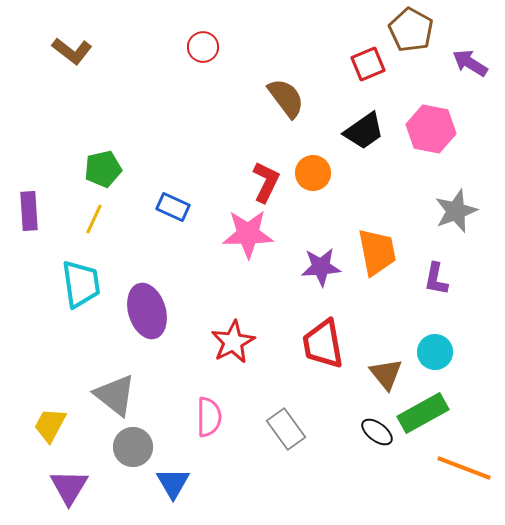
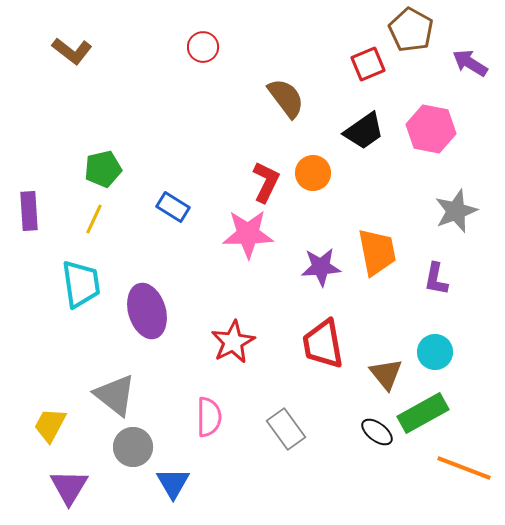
blue rectangle: rotated 8 degrees clockwise
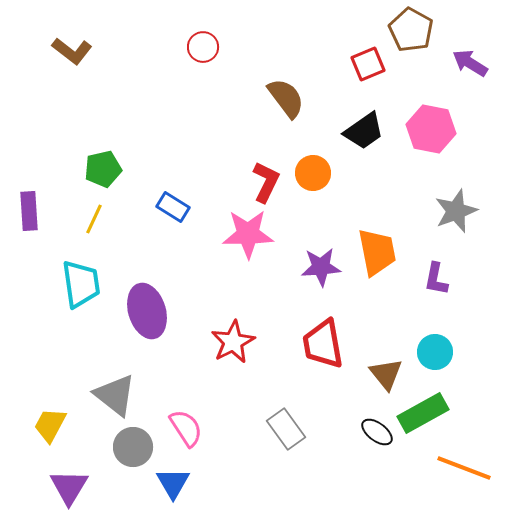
pink semicircle: moved 23 px left, 11 px down; rotated 33 degrees counterclockwise
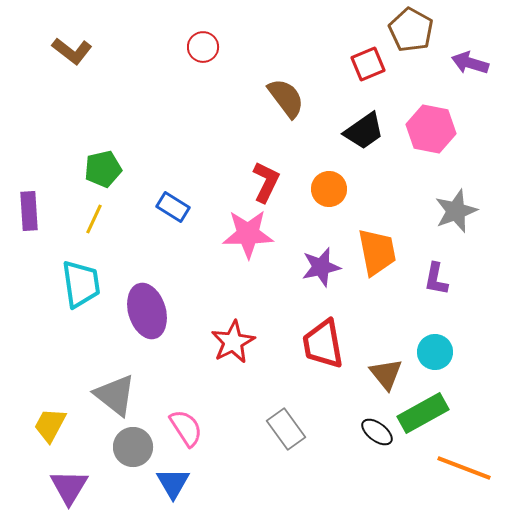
purple arrow: rotated 15 degrees counterclockwise
orange circle: moved 16 px right, 16 px down
purple star: rotated 9 degrees counterclockwise
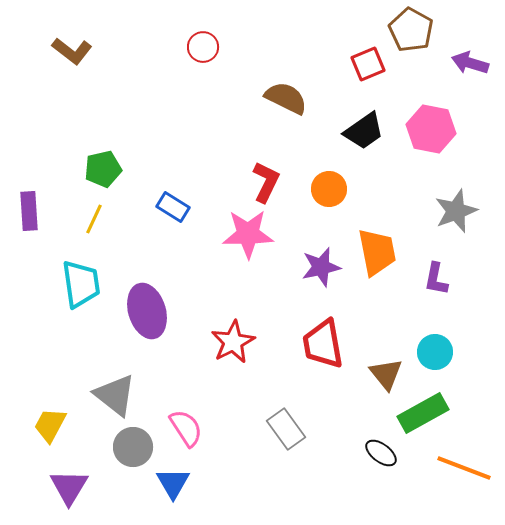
brown semicircle: rotated 27 degrees counterclockwise
black ellipse: moved 4 px right, 21 px down
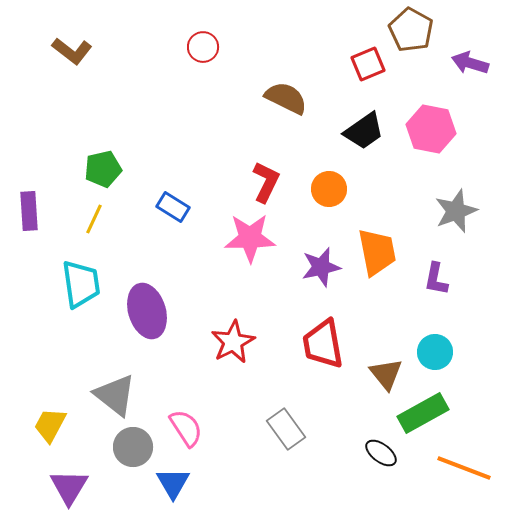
pink star: moved 2 px right, 4 px down
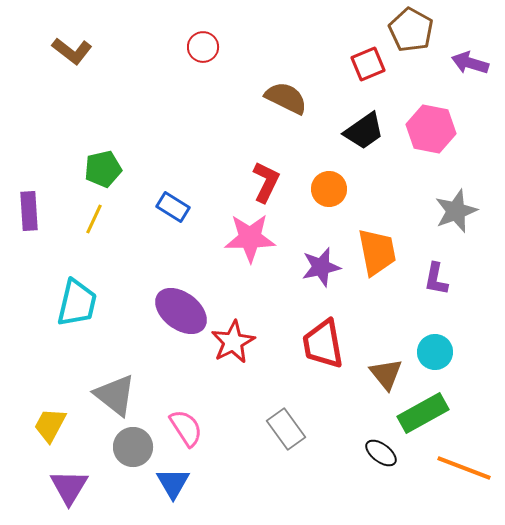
cyan trapezoid: moved 4 px left, 19 px down; rotated 21 degrees clockwise
purple ellipse: moved 34 px right; rotated 36 degrees counterclockwise
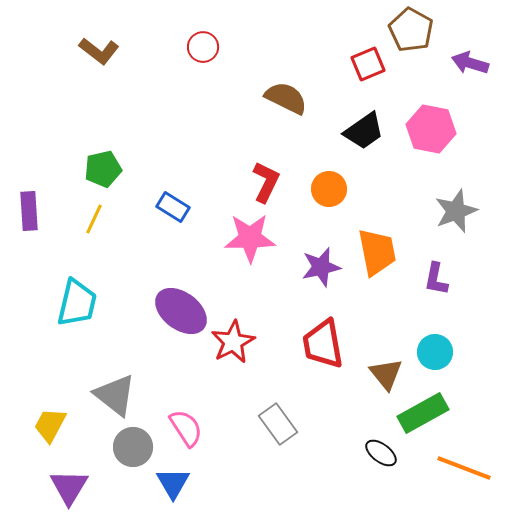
brown L-shape: moved 27 px right
gray rectangle: moved 8 px left, 5 px up
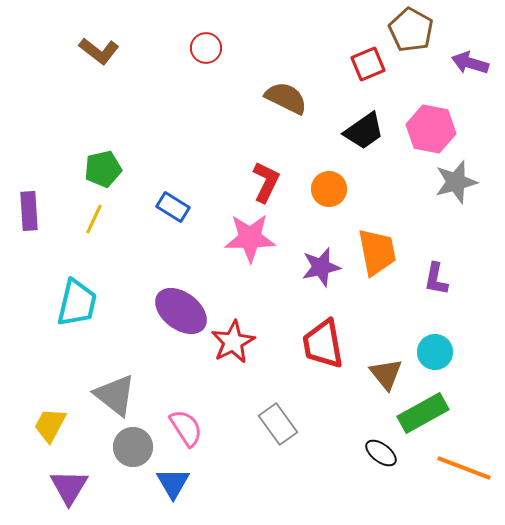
red circle: moved 3 px right, 1 px down
gray star: moved 29 px up; rotated 6 degrees clockwise
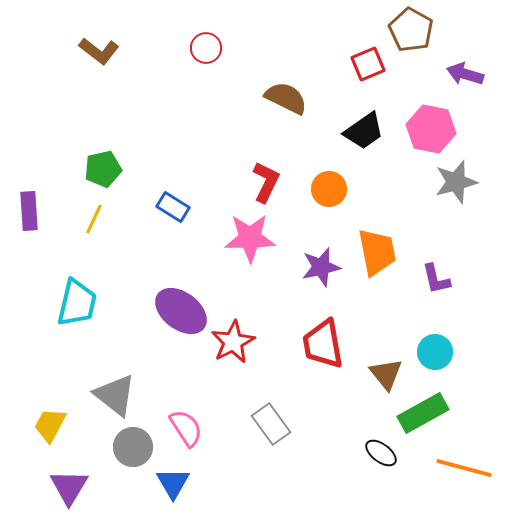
purple arrow: moved 5 px left, 11 px down
purple L-shape: rotated 24 degrees counterclockwise
gray rectangle: moved 7 px left
orange line: rotated 6 degrees counterclockwise
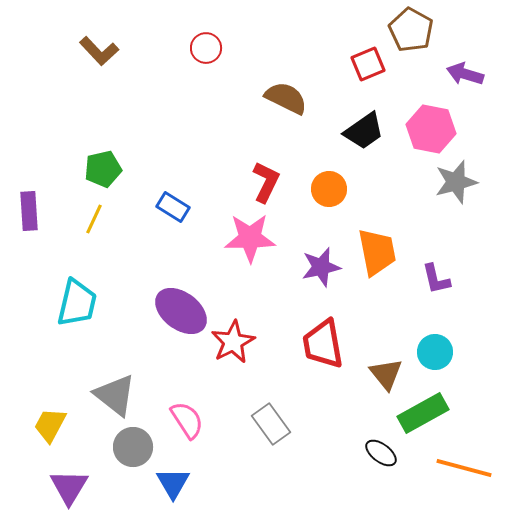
brown L-shape: rotated 9 degrees clockwise
pink semicircle: moved 1 px right, 8 px up
